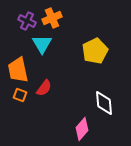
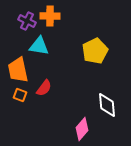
orange cross: moved 2 px left, 2 px up; rotated 24 degrees clockwise
cyan triangle: moved 3 px left, 2 px down; rotated 50 degrees counterclockwise
white diamond: moved 3 px right, 2 px down
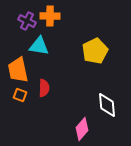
red semicircle: rotated 36 degrees counterclockwise
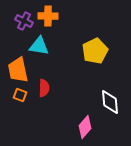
orange cross: moved 2 px left
purple cross: moved 3 px left
white diamond: moved 3 px right, 3 px up
pink diamond: moved 3 px right, 2 px up
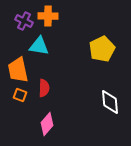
yellow pentagon: moved 7 px right, 2 px up
pink diamond: moved 38 px left, 3 px up
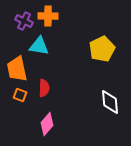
orange trapezoid: moved 1 px left, 1 px up
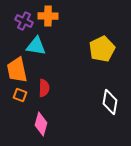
cyan triangle: moved 3 px left
orange trapezoid: moved 1 px down
white diamond: rotated 15 degrees clockwise
pink diamond: moved 6 px left; rotated 25 degrees counterclockwise
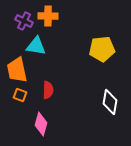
yellow pentagon: rotated 20 degrees clockwise
red semicircle: moved 4 px right, 2 px down
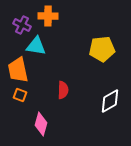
purple cross: moved 2 px left, 4 px down
orange trapezoid: moved 1 px right
red semicircle: moved 15 px right
white diamond: moved 1 px up; rotated 50 degrees clockwise
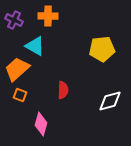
purple cross: moved 8 px left, 5 px up
cyan triangle: moved 1 px left; rotated 20 degrees clockwise
orange trapezoid: moved 1 px left, 1 px up; rotated 60 degrees clockwise
white diamond: rotated 15 degrees clockwise
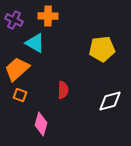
cyan triangle: moved 3 px up
